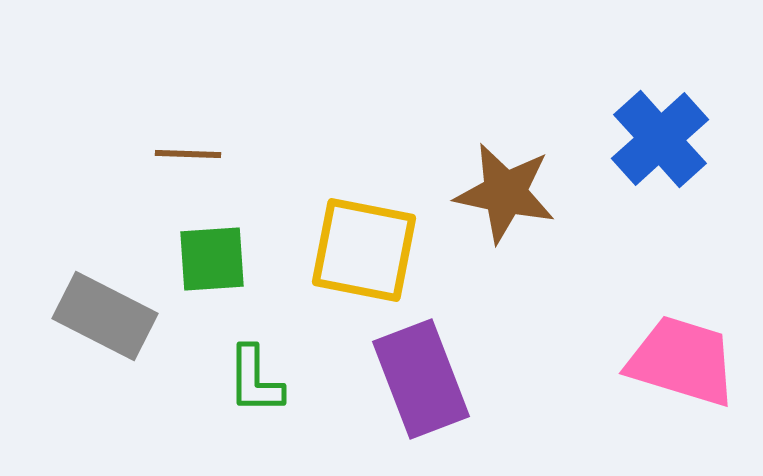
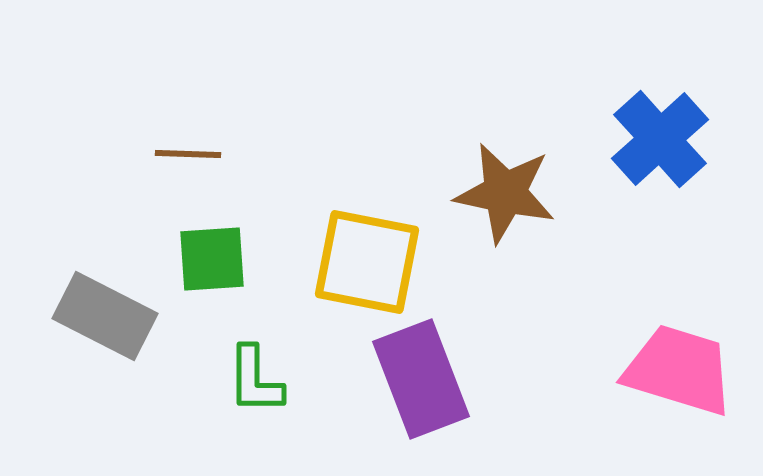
yellow square: moved 3 px right, 12 px down
pink trapezoid: moved 3 px left, 9 px down
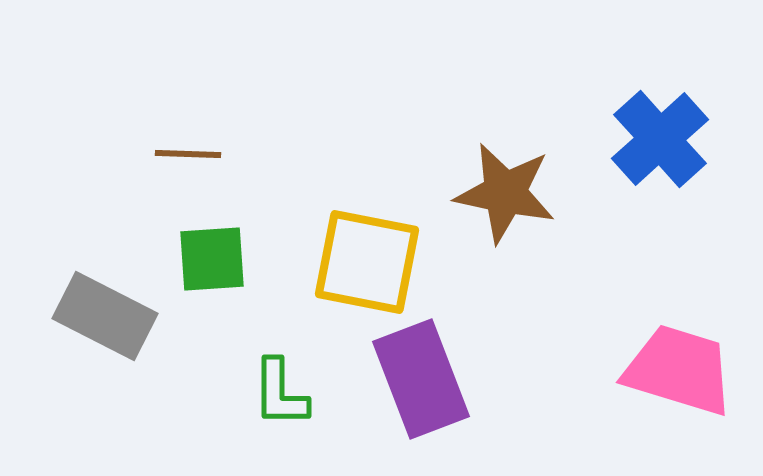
green L-shape: moved 25 px right, 13 px down
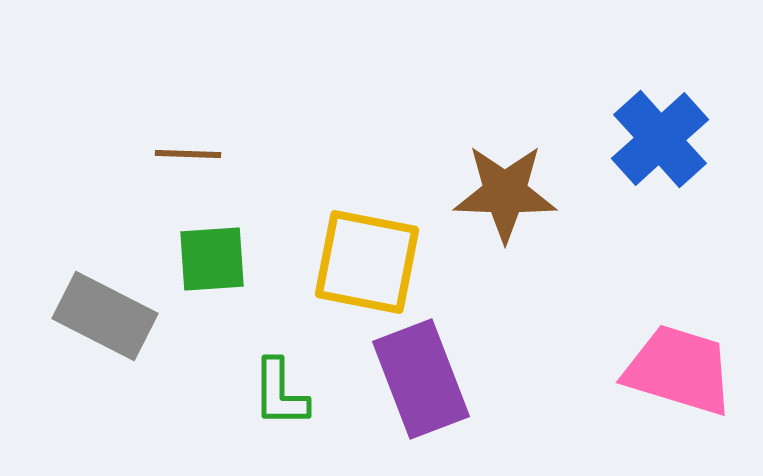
brown star: rotated 10 degrees counterclockwise
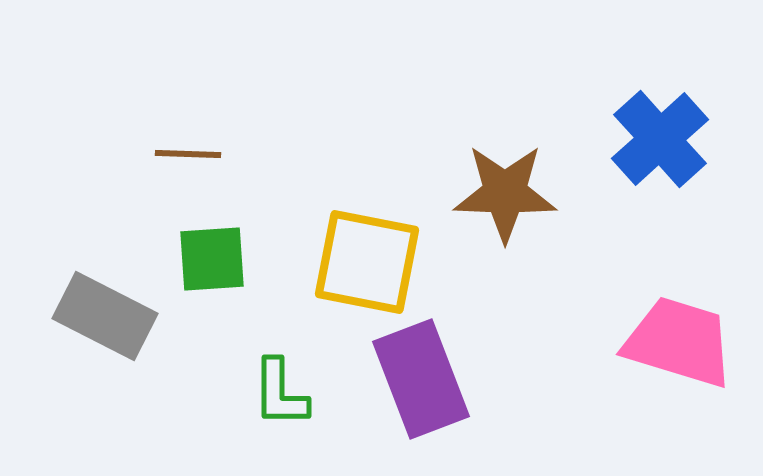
pink trapezoid: moved 28 px up
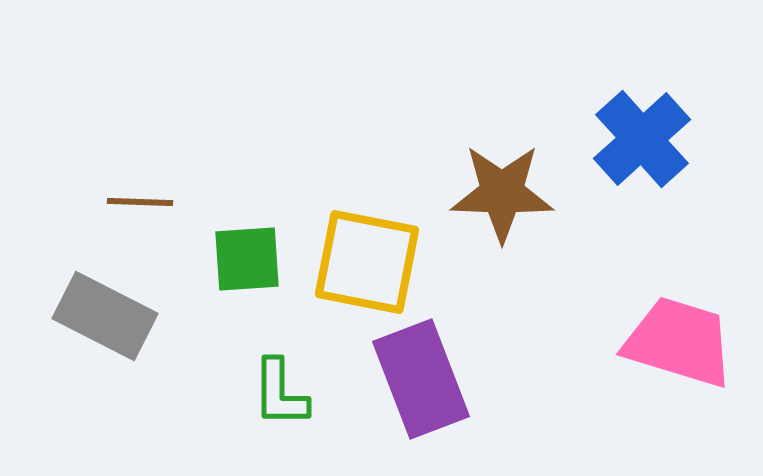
blue cross: moved 18 px left
brown line: moved 48 px left, 48 px down
brown star: moved 3 px left
green square: moved 35 px right
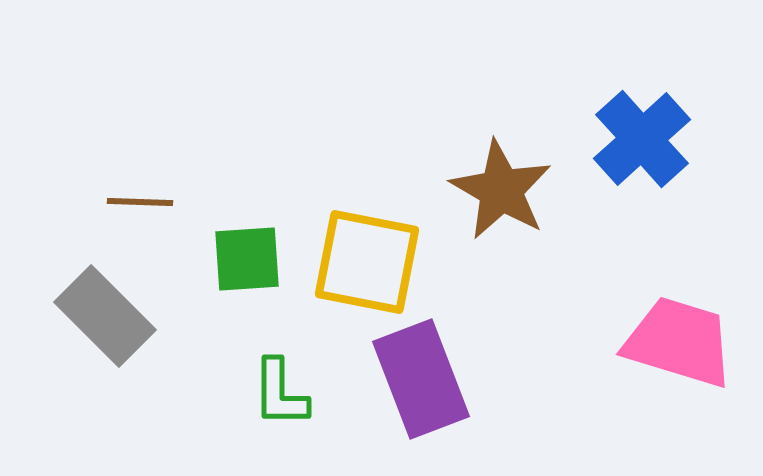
brown star: moved 1 px left, 3 px up; rotated 28 degrees clockwise
gray rectangle: rotated 18 degrees clockwise
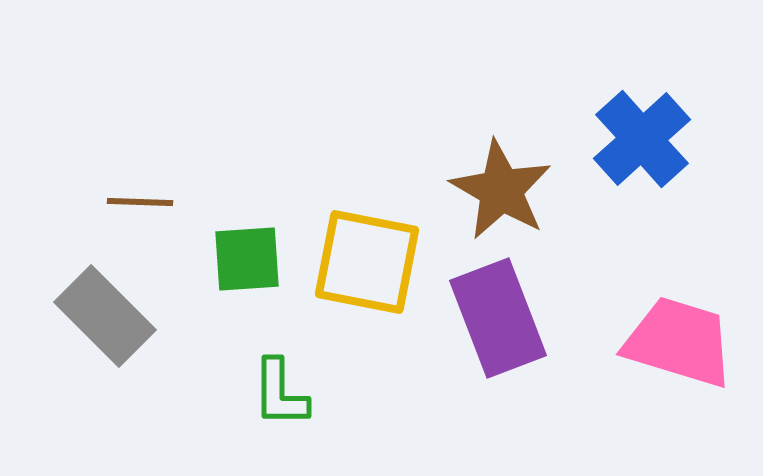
purple rectangle: moved 77 px right, 61 px up
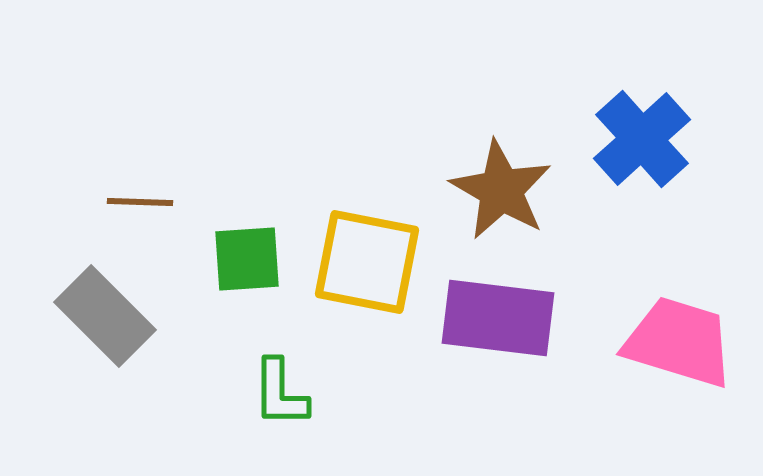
purple rectangle: rotated 62 degrees counterclockwise
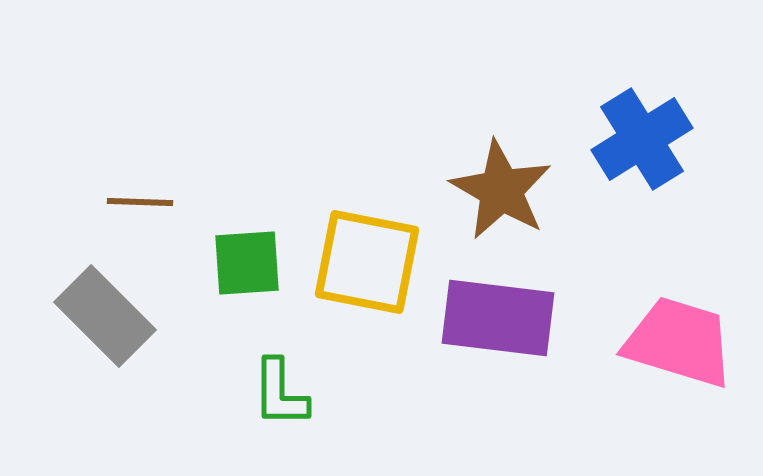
blue cross: rotated 10 degrees clockwise
green square: moved 4 px down
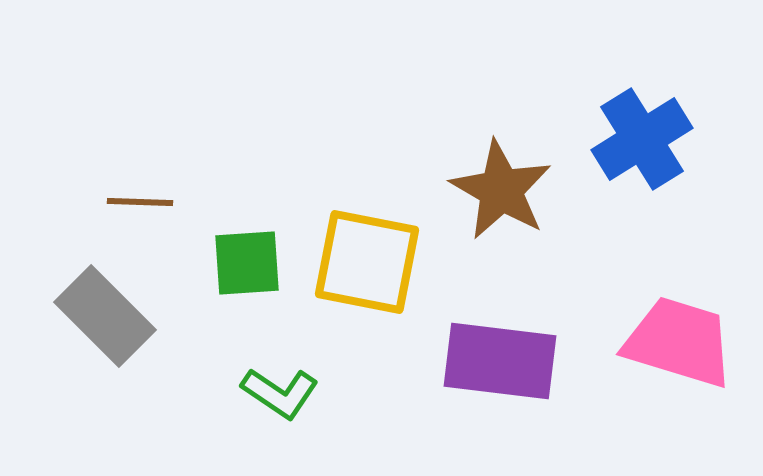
purple rectangle: moved 2 px right, 43 px down
green L-shape: rotated 56 degrees counterclockwise
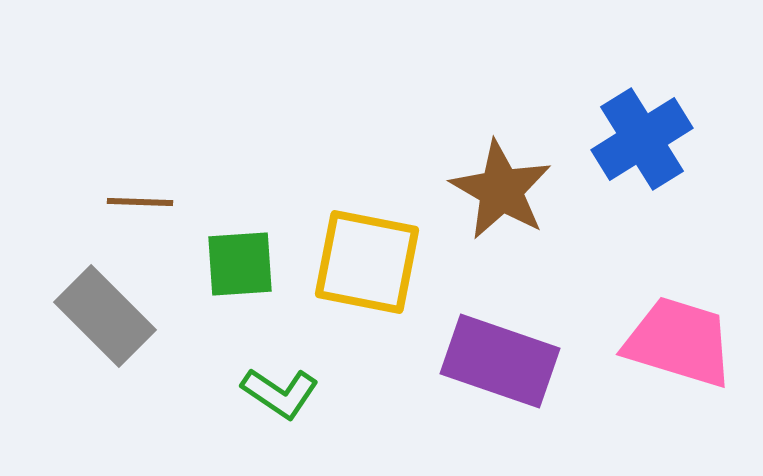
green square: moved 7 px left, 1 px down
purple rectangle: rotated 12 degrees clockwise
